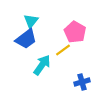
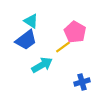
cyan triangle: rotated 35 degrees counterclockwise
blue trapezoid: moved 1 px down
yellow line: moved 3 px up
cyan arrow: rotated 25 degrees clockwise
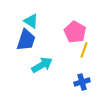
blue trapezoid: rotated 35 degrees counterclockwise
yellow line: moved 21 px right, 3 px down; rotated 35 degrees counterclockwise
